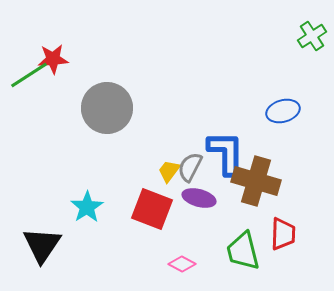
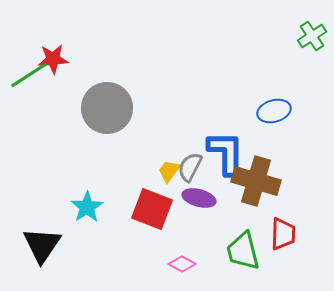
blue ellipse: moved 9 px left
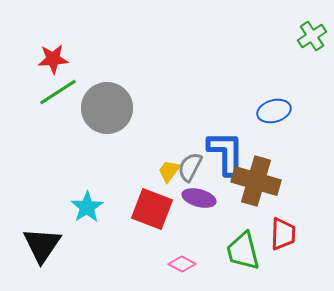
green line: moved 29 px right, 17 px down
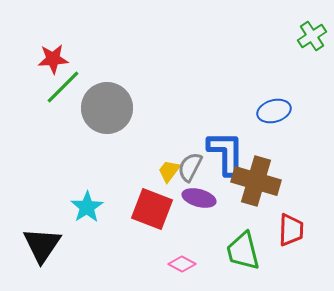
green line: moved 5 px right, 5 px up; rotated 12 degrees counterclockwise
red trapezoid: moved 8 px right, 4 px up
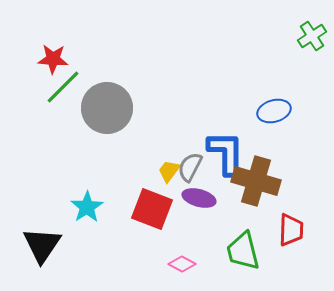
red star: rotated 8 degrees clockwise
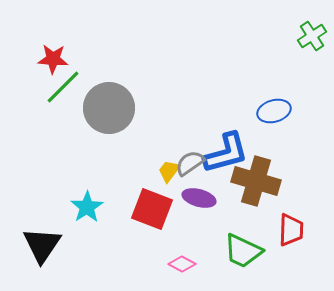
gray circle: moved 2 px right
blue L-shape: rotated 75 degrees clockwise
gray semicircle: moved 4 px up; rotated 28 degrees clockwise
green trapezoid: rotated 51 degrees counterclockwise
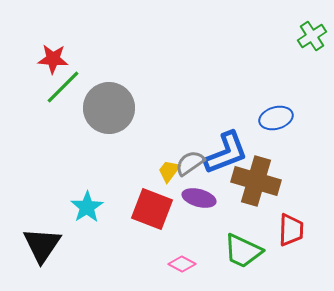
blue ellipse: moved 2 px right, 7 px down
blue L-shape: rotated 6 degrees counterclockwise
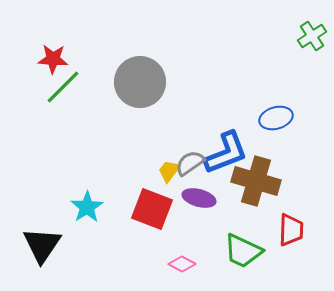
gray circle: moved 31 px right, 26 px up
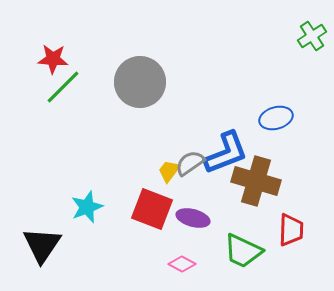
purple ellipse: moved 6 px left, 20 px down
cyan star: rotated 12 degrees clockwise
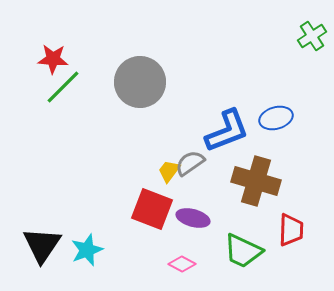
blue L-shape: moved 1 px right, 22 px up
cyan star: moved 43 px down
